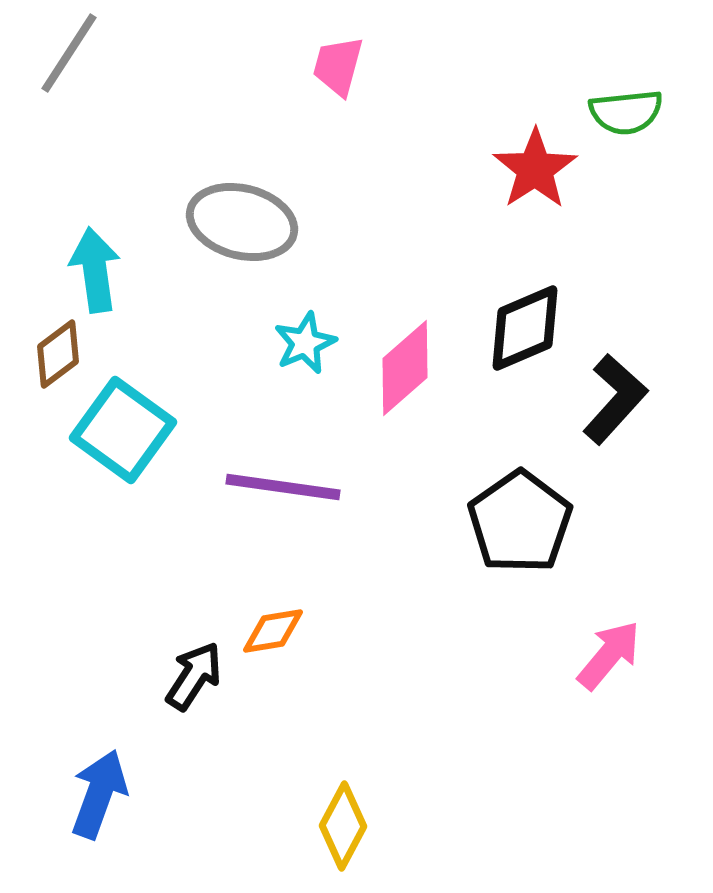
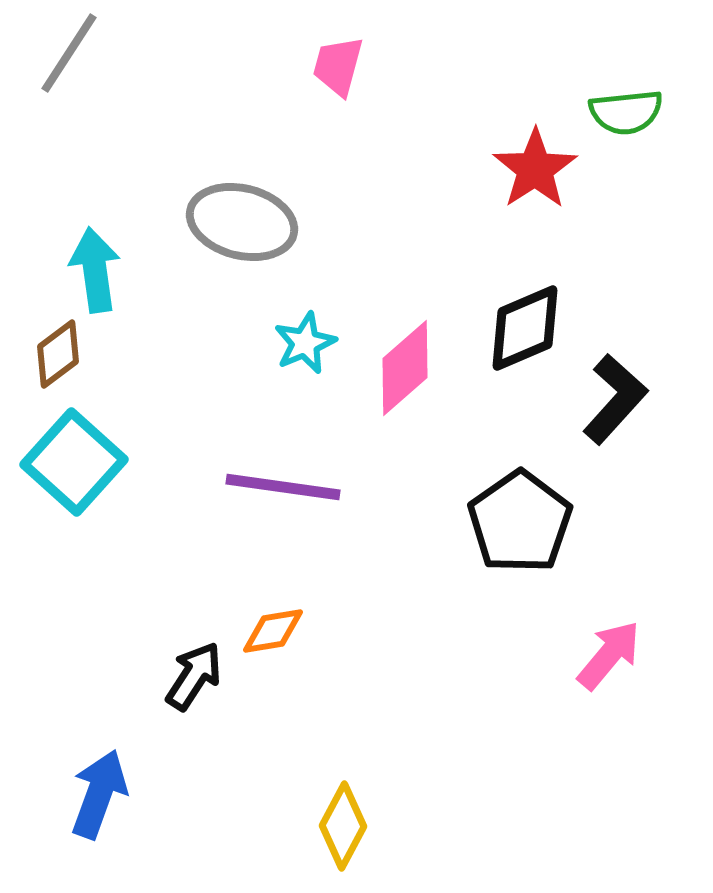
cyan square: moved 49 px left, 32 px down; rotated 6 degrees clockwise
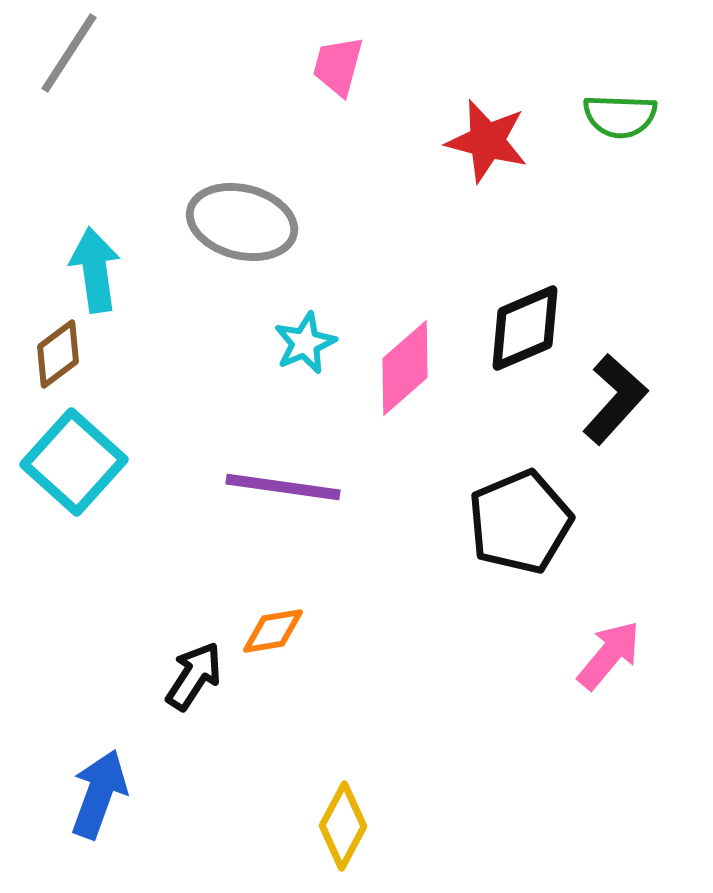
green semicircle: moved 6 px left, 4 px down; rotated 8 degrees clockwise
red star: moved 48 px left, 28 px up; rotated 24 degrees counterclockwise
black pentagon: rotated 12 degrees clockwise
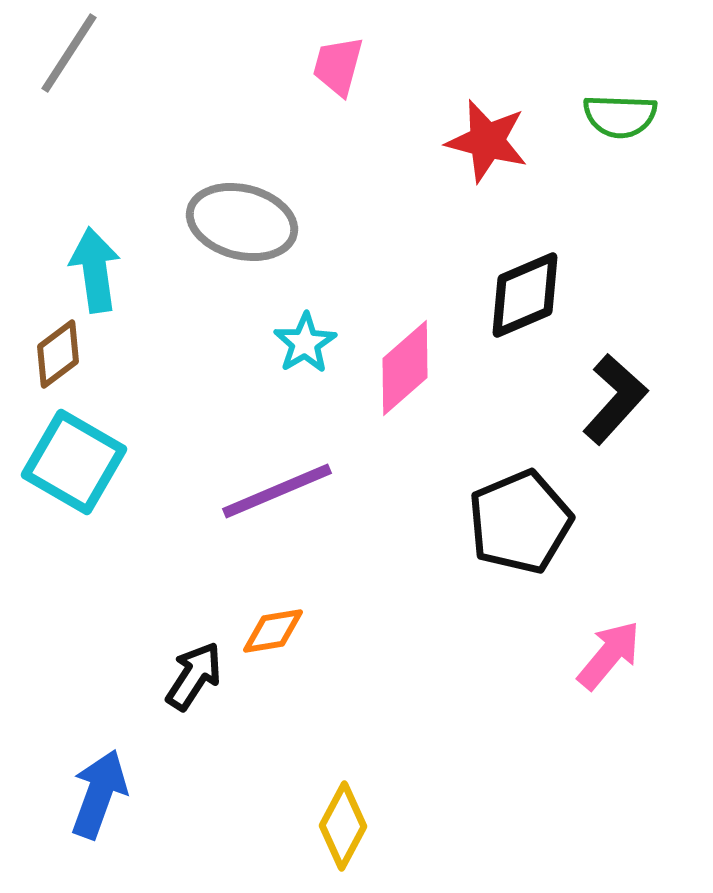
black diamond: moved 33 px up
cyan star: rotated 8 degrees counterclockwise
cyan square: rotated 12 degrees counterclockwise
purple line: moved 6 px left, 4 px down; rotated 31 degrees counterclockwise
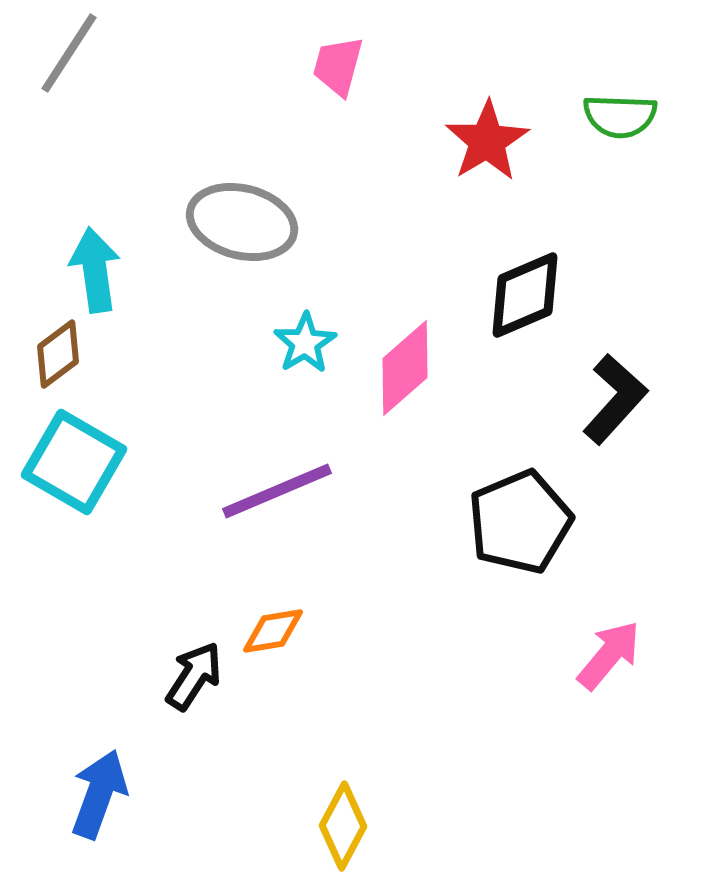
red star: rotated 26 degrees clockwise
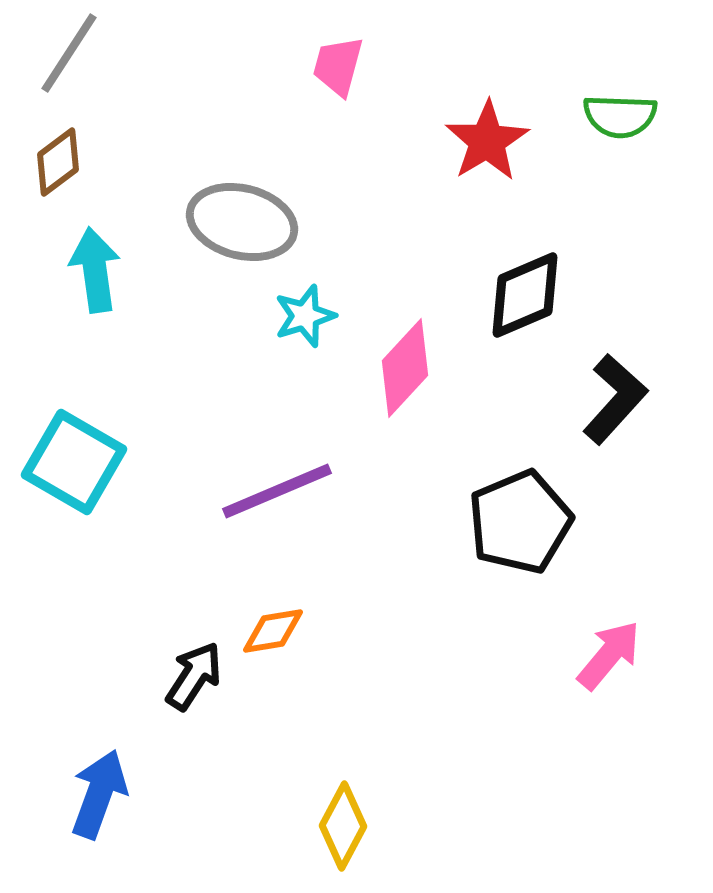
cyan star: moved 27 px up; rotated 14 degrees clockwise
brown diamond: moved 192 px up
pink diamond: rotated 6 degrees counterclockwise
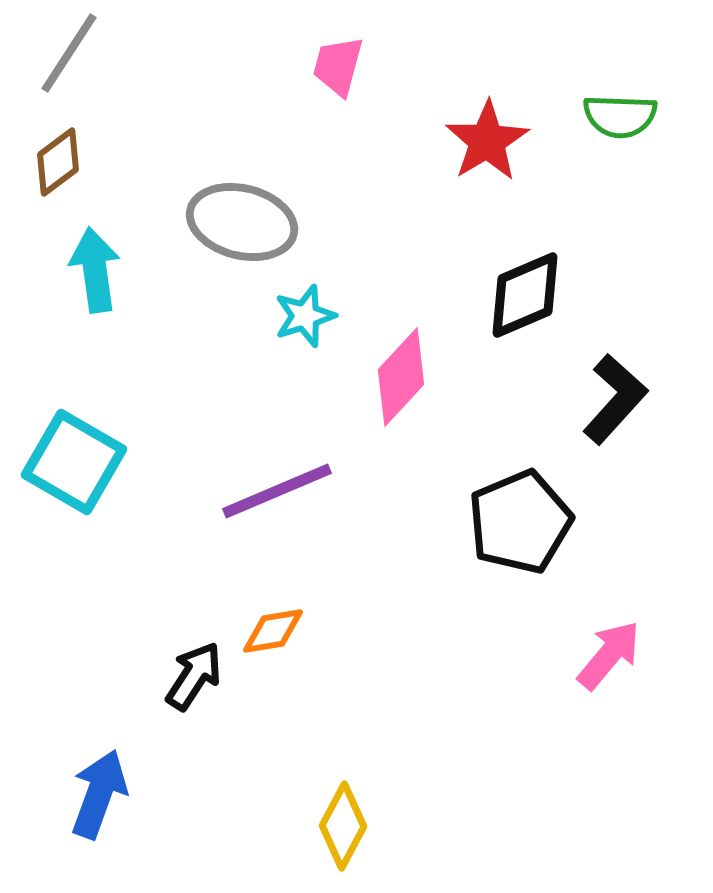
pink diamond: moved 4 px left, 9 px down
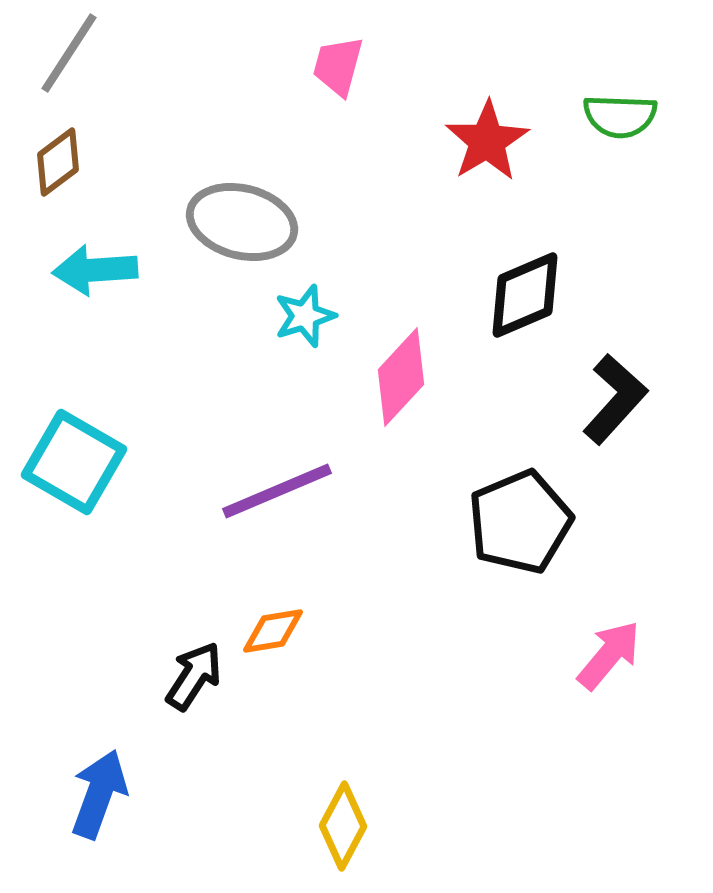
cyan arrow: rotated 86 degrees counterclockwise
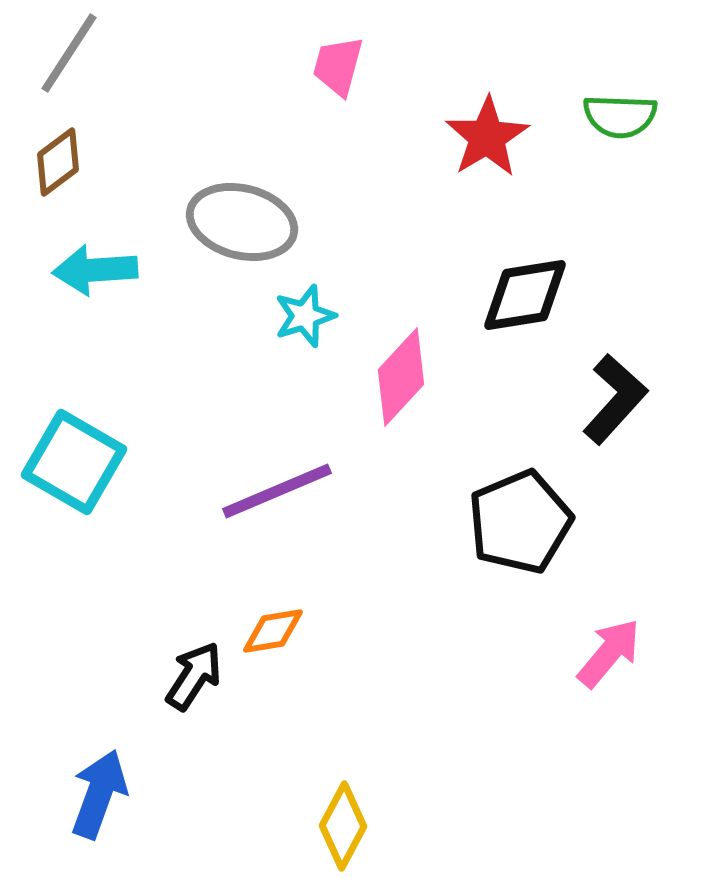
red star: moved 4 px up
black diamond: rotated 14 degrees clockwise
pink arrow: moved 2 px up
